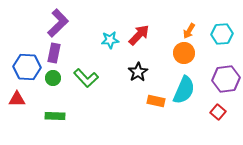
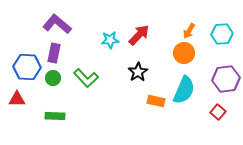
purple L-shape: moved 1 px left, 1 px down; rotated 96 degrees counterclockwise
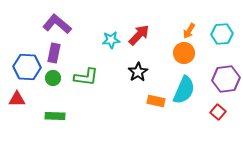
cyan star: moved 1 px right
green L-shape: moved 1 px up; rotated 40 degrees counterclockwise
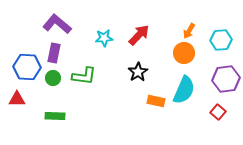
cyan hexagon: moved 1 px left, 6 px down
cyan star: moved 7 px left, 2 px up
green L-shape: moved 2 px left, 1 px up
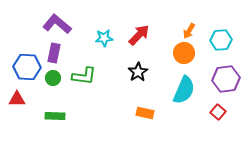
orange rectangle: moved 11 px left, 12 px down
